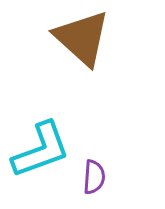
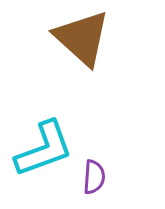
cyan L-shape: moved 3 px right, 1 px up
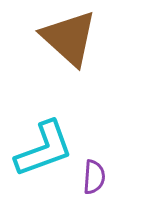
brown triangle: moved 13 px left
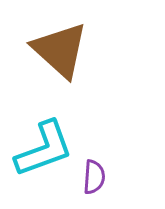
brown triangle: moved 9 px left, 12 px down
